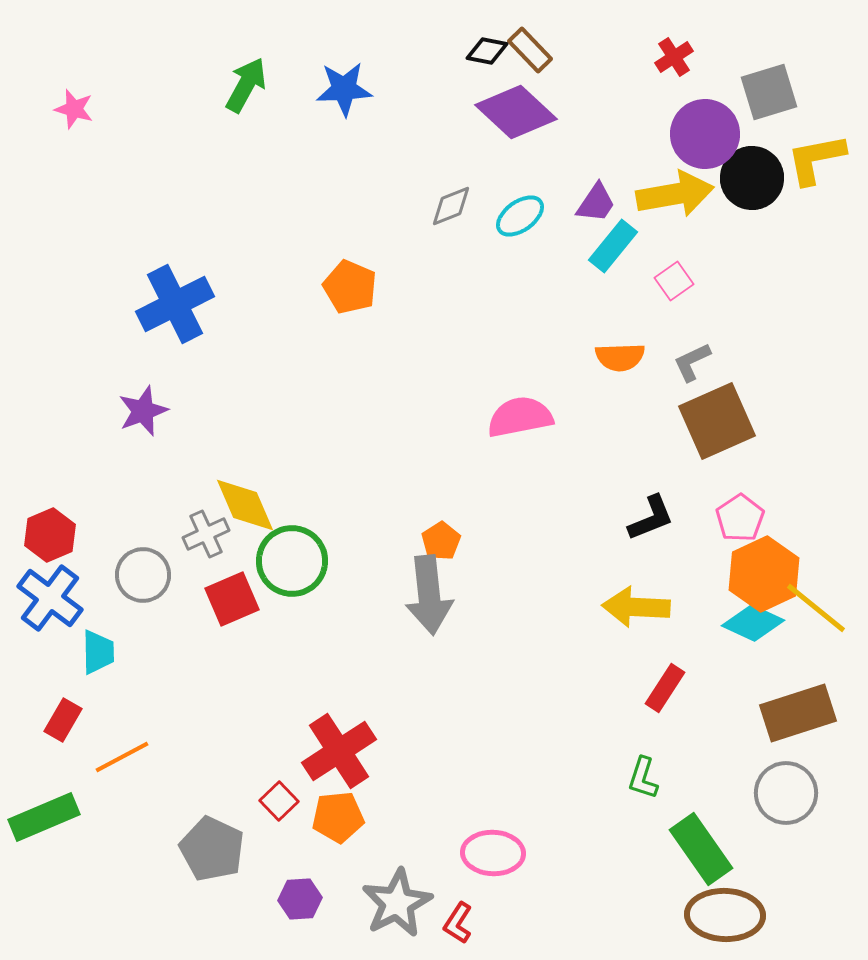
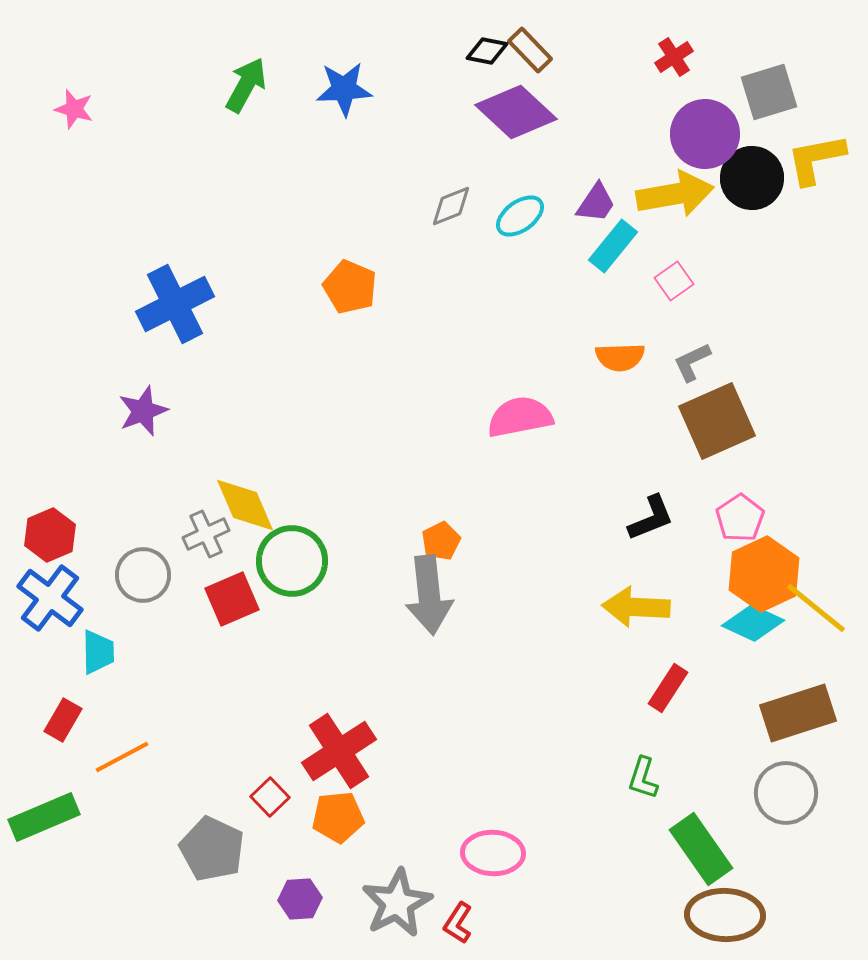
orange pentagon at (441, 541): rotated 6 degrees clockwise
red rectangle at (665, 688): moved 3 px right
red square at (279, 801): moved 9 px left, 4 px up
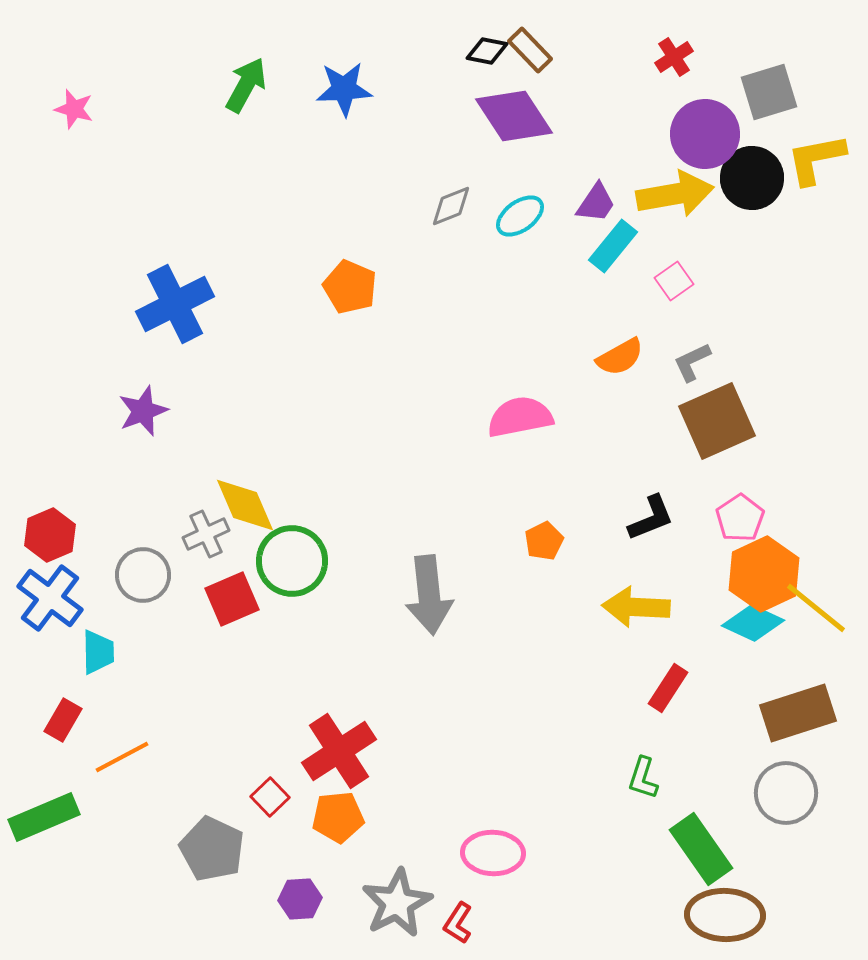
purple diamond at (516, 112): moved 2 px left, 4 px down; rotated 14 degrees clockwise
orange semicircle at (620, 357): rotated 27 degrees counterclockwise
orange pentagon at (441, 541): moved 103 px right
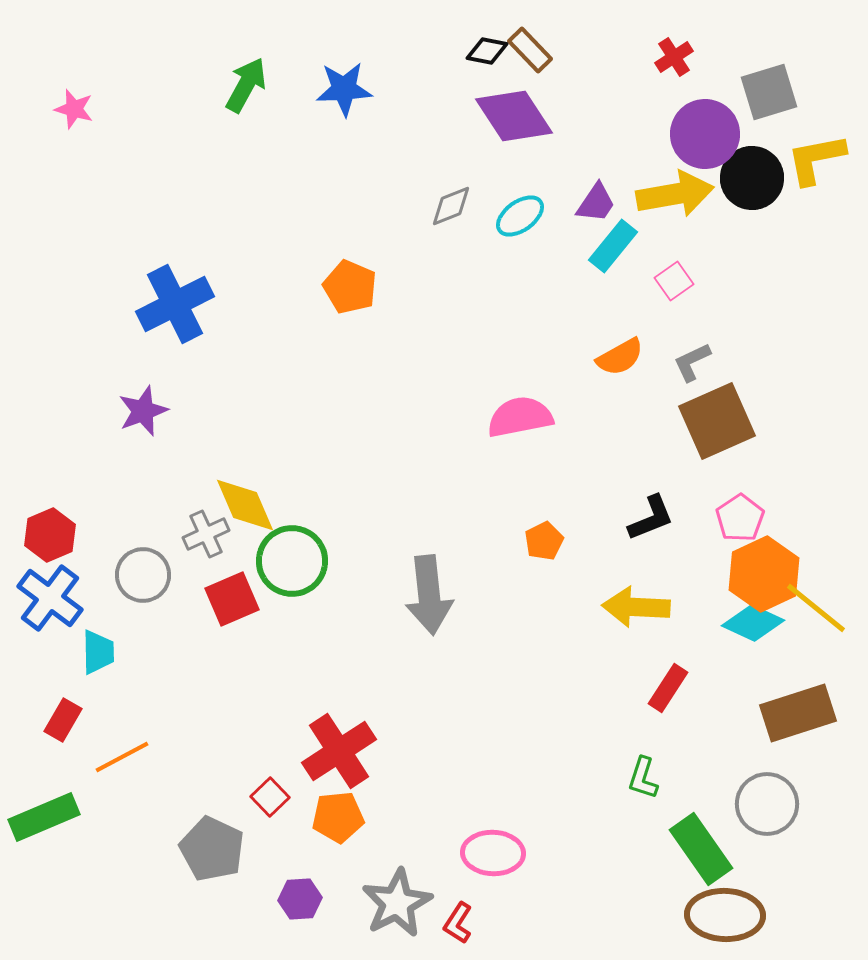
gray circle at (786, 793): moved 19 px left, 11 px down
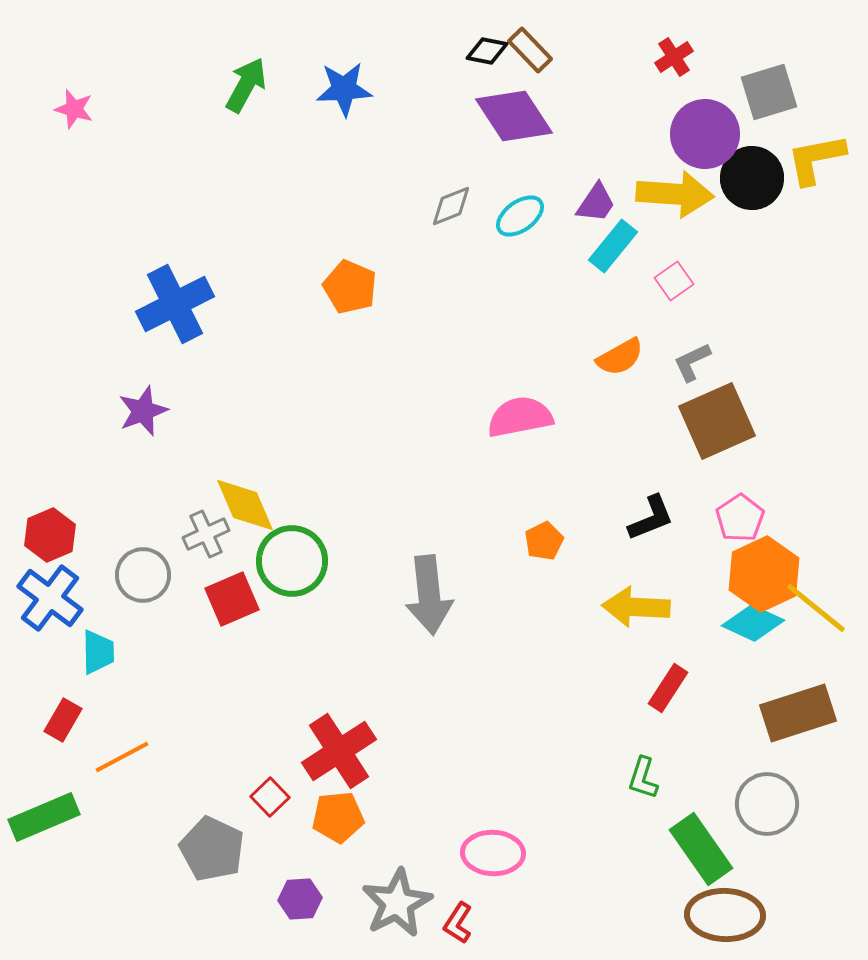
yellow arrow at (675, 194): rotated 14 degrees clockwise
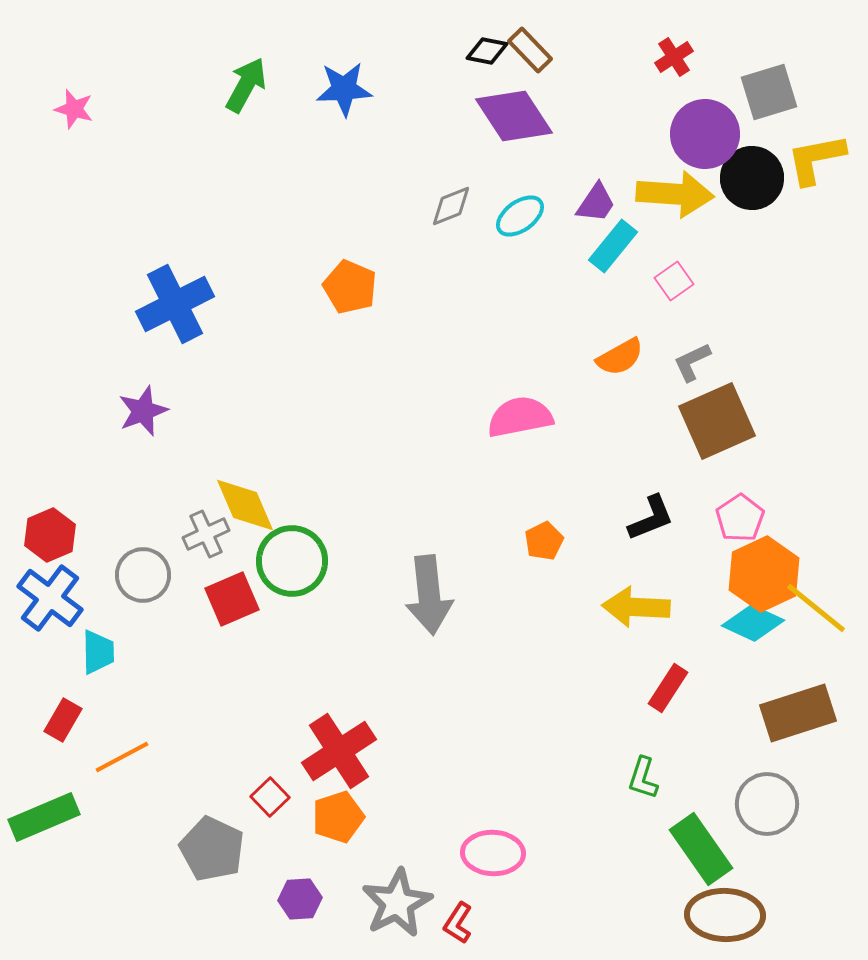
orange pentagon at (338, 817): rotated 12 degrees counterclockwise
